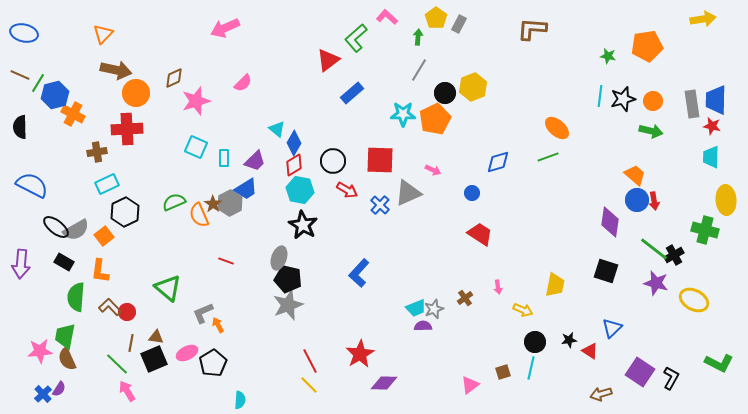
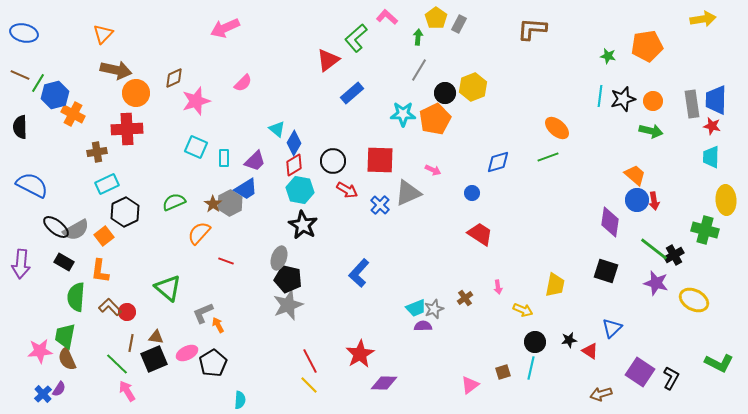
orange semicircle at (199, 215): moved 18 px down; rotated 65 degrees clockwise
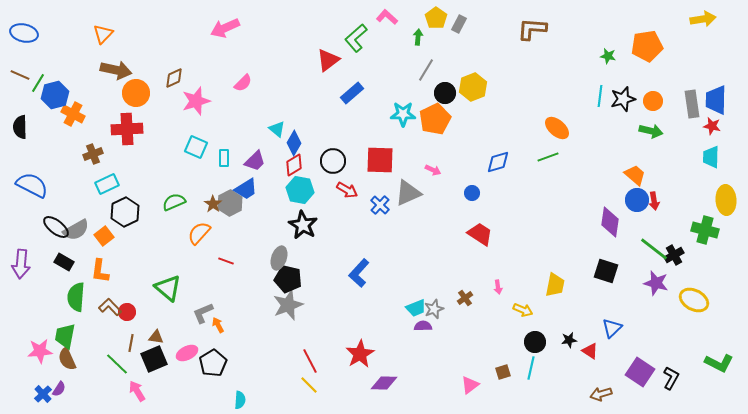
gray line at (419, 70): moved 7 px right
brown cross at (97, 152): moved 4 px left, 2 px down; rotated 12 degrees counterclockwise
pink arrow at (127, 391): moved 10 px right
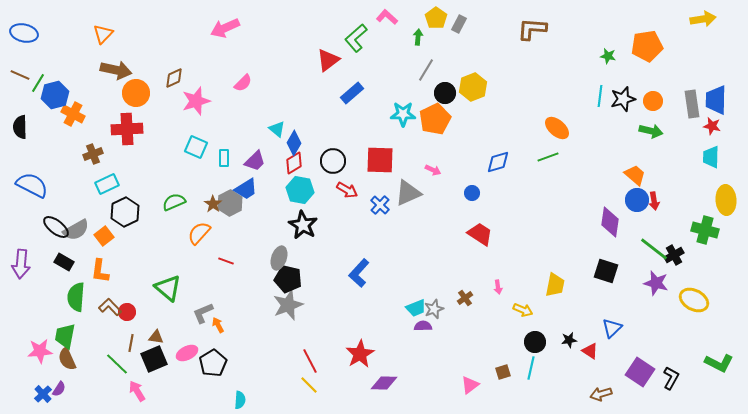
red diamond at (294, 165): moved 2 px up
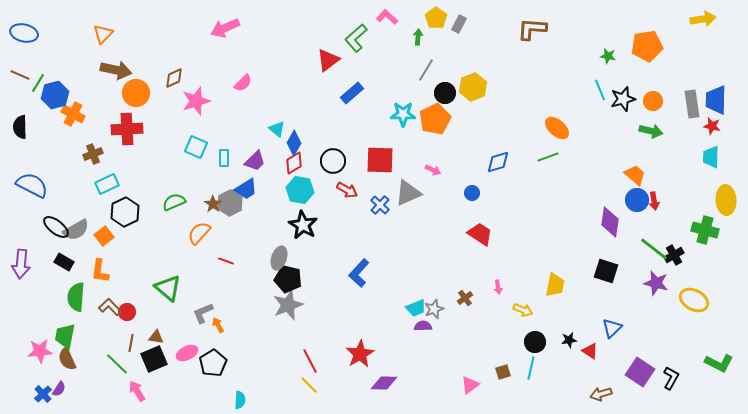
cyan line at (600, 96): moved 6 px up; rotated 30 degrees counterclockwise
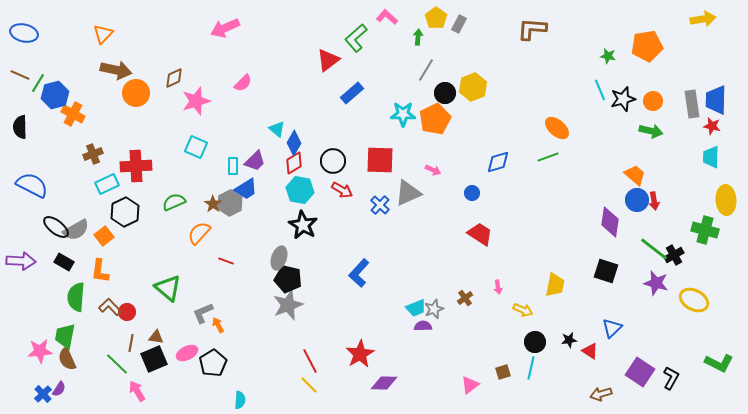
red cross at (127, 129): moved 9 px right, 37 px down
cyan rectangle at (224, 158): moved 9 px right, 8 px down
red arrow at (347, 190): moved 5 px left
purple arrow at (21, 264): moved 3 px up; rotated 92 degrees counterclockwise
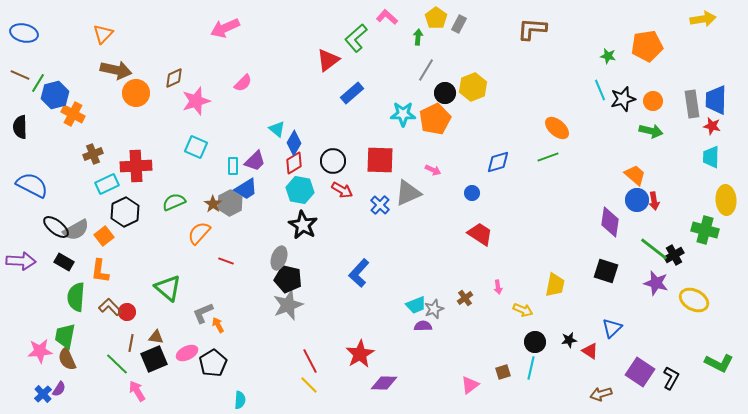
cyan trapezoid at (416, 308): moved 3 px up
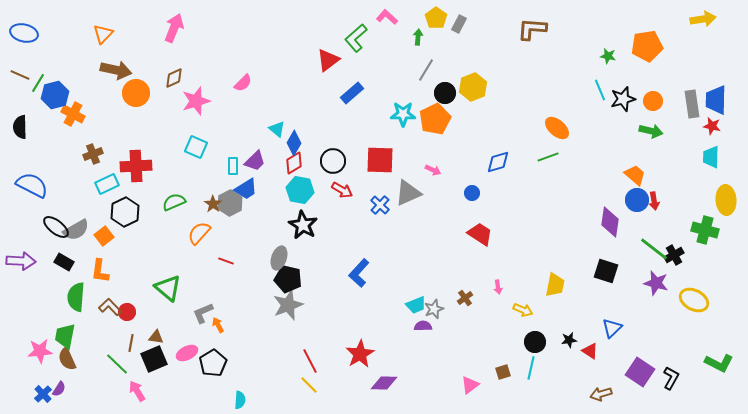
pink arrow at (225, 28): moved 51 px left; rotated 136 degrees clockwise
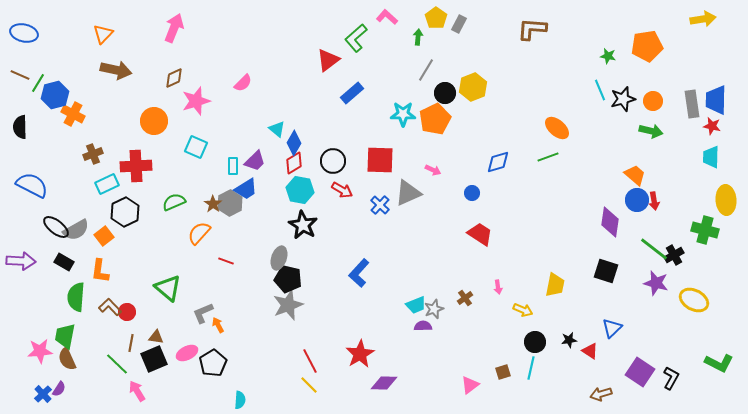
orange circle at (136, 93): moved 18 px right, 28 px down
